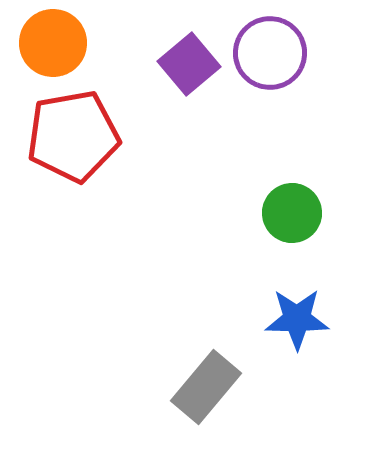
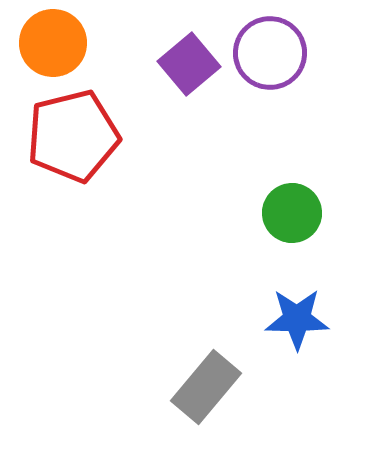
red pentagon: rotated 4 degrees counterclockwise
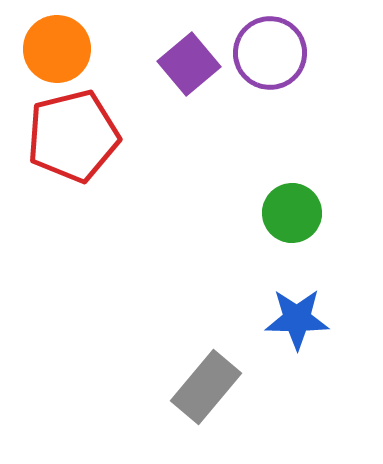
orange circle: moved 4 px right, 6 px down
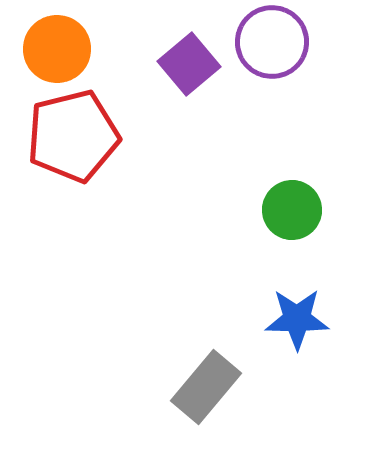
purple circle: moved 2 px right, 11 px up
green circle: moved 3 px up
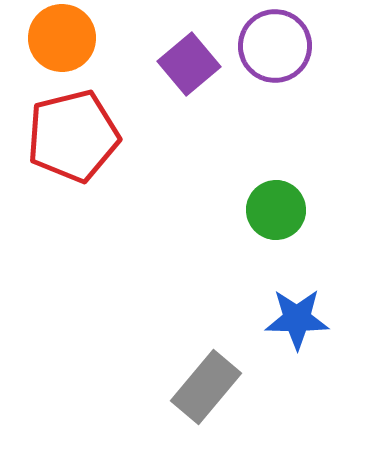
purple circle: moved 3 px right, 4 px down
orange circle: moved 5 px right, 11 px up
green circle: moved 16 px left
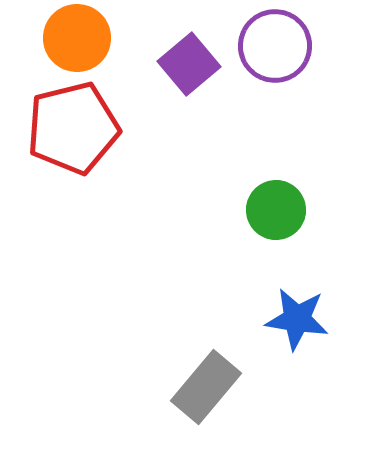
orange circle: moved 15 px right
red pentagon: moved 8 px up
blue star: rotated 8 degrees clockwise
